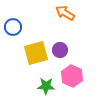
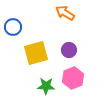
purple circle: moved 9 px right
pink hexagon: moved 1 px right, 2 px down; rotated 15 degrees clockwise
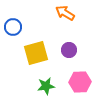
pink hexagon: moved 7 px right, 4 px down; rotated 20 degrees clockwise
green star: rotated 12 degrees counterclockwise
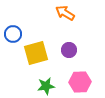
blue circle: moved 7 px down
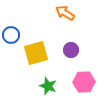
blue circle: moved 2 px left, 1 px down
purple circle: moved 2 px right
pink hexagon: moved 4 px right
green star: moved 2 px right; rotated 30 degrees clockwise
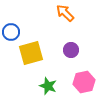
orange arrow: rotated 12 degrees clockwise
blue circle: moved 3 px up
yellow square: moved 5 px left
pink hexagon: rotated 10 degrees counterclockwise
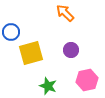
pink hexagon: moved 3 px right, 2 px up
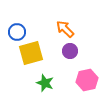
orange arrow: moved 16 px down
blue circle: moved 6 px right
purple circle: moved 1 px left, 1 px down
green star: moved 3 px left, 3 px up
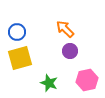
yellow square: moved 11 px left, 5 px down
green star: moved 4 px right
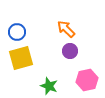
orange arrow: moved 1 px right
yellow square: moved 1 px right
green star: moved 3 px down
